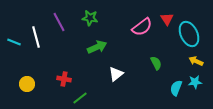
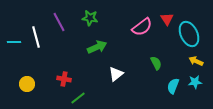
cyan line: rotated 24 degrees counterclockwise
cyan semicircle: moved 3 px left, 2 px up
green line: moved 2 px left
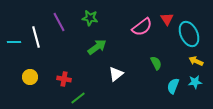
green arrow: rotated 12 degrees counterclockwise
yellow circle: moved 3 px right, 7 px up
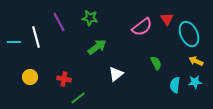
cyan semicircle: moved 2 px right, 1 px up; rotated 14 degrees counterclockwise
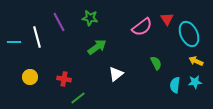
white line: moved 1 px right
